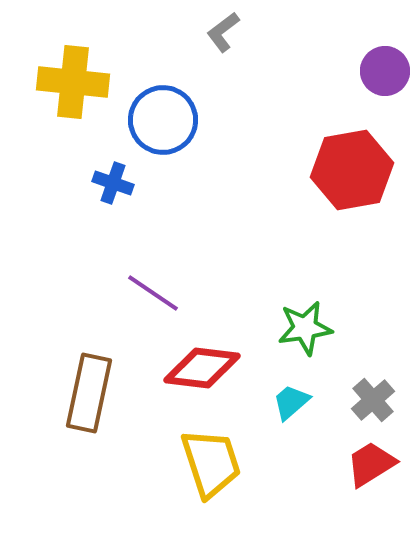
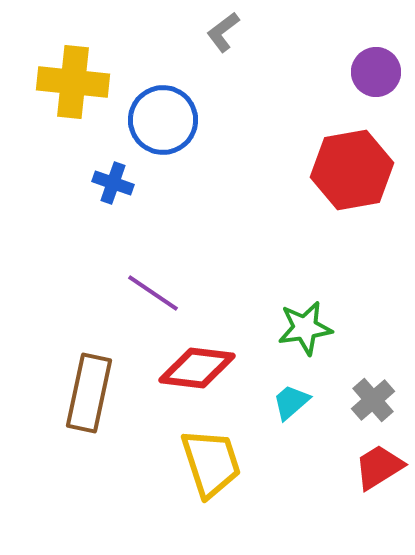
purple circle: moved 9 px left, 1 px down
red diamond: moved 5 px left
red trapezoid: moved 8 px right, 3 px down
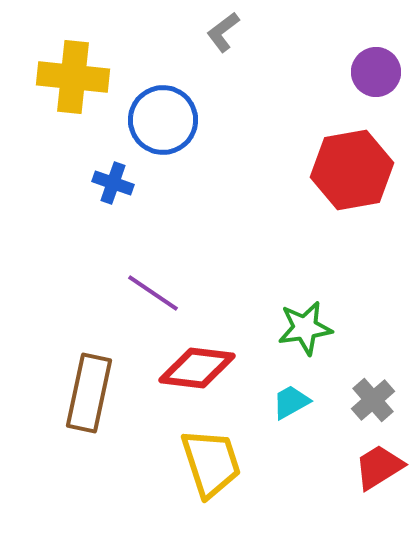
yellow cross: moved 5 px up
cyan trapezoid: rotated 12 degrees clockwise
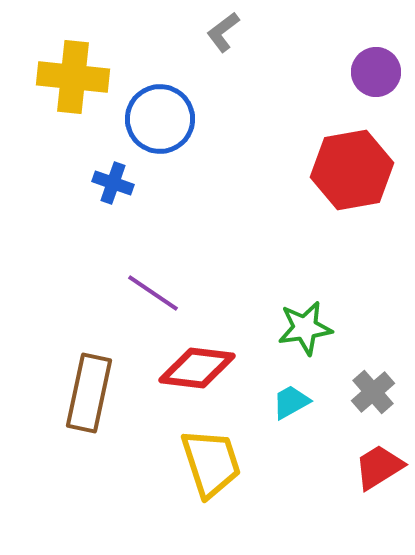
blue circle: moved 3 px left, 1 px up
gray cross: moved 8 px up
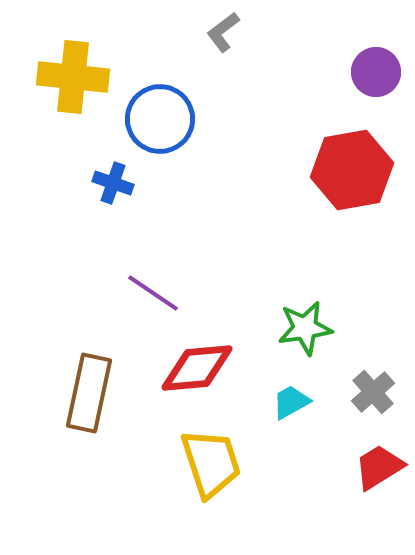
red diamond: rotated 12 degrees counterclockwise
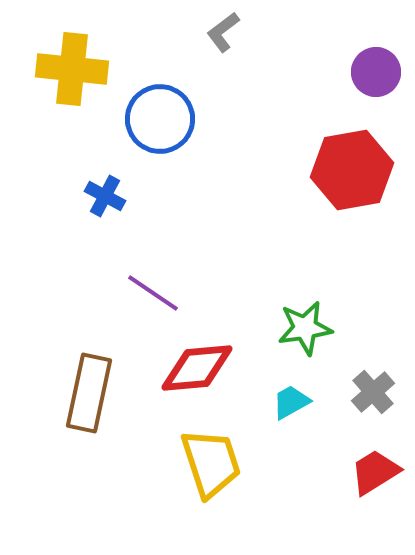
yellow cross: moved 1 px left, 8 px up
blue cross: moved 8 px left, 13 px down; rotated 9 degrees clockwise
red trapezoid: moved 4 px left, 5 px down
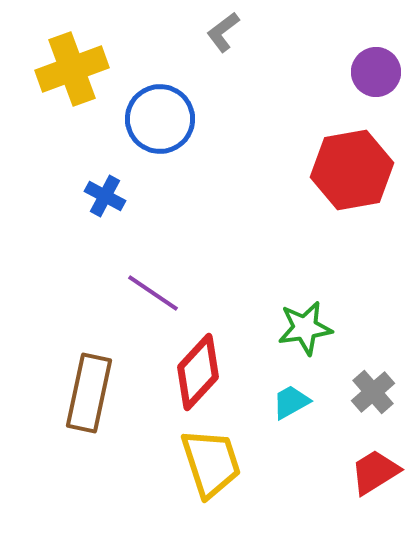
yellow cross: rotated 26 degrees counterclockwise
red diamond: moved 1 px right, 4 px down; rotated 42 degrees counterclockwise
